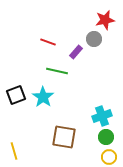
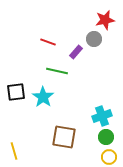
black square: moved 3 px up; rotated 12 degrees clockwise
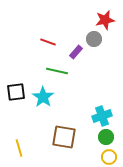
yellow line: moved 5 px right, 3 px up
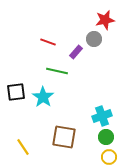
yellow line: moved 4 px right, 1 px up; rotated 18 degrees counterclockwise
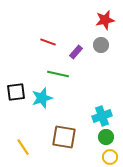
gray circle: moved 7 px right, 6 px down
green line: moved 1 px right, 3 px down
cyan star: moved 1 px left, 1 px down; rotated 20 degrees clockwise
yellow circle: moved 1 px right
